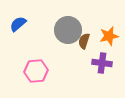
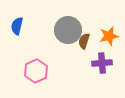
blue semicircle: moved 1 px left, 2 px down; rotated 36 degrees counterclockwise
purple cross: rotated 12 degrees counterclockwise
pink hexagon: rotated 20 degrees counterclockwise
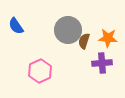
blue semicircle: moved 1 px left; rotated 48 degrees counterclockwise
orange star: moved 1 px left, 2 px down; rotated 18 degrees clockwise
pink hexagon: moved 4 px right
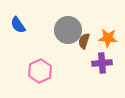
blue semicircle: moved 2 px right, 1 px up
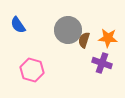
brown semicircle: moved 1 px up
purple cross: rotated 24 degrees clockwise
pink hexagon: moved 8 px left, 1 px up; rotated 20 degrees counterclockwise
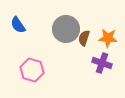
gray circle: moved 2 px left, 1 px up
brown semicircle: moved 2 px up
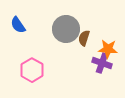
orange star: moved 11 px down
pink hexagon: rotated 15 degrees clockwise
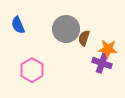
blue semicircle: rotated 12 degrees clockwise
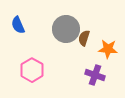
purple cross: moved 7 px left, 12 px down
